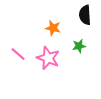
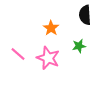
orange star: moved 2 px left; rotated 21 degrees clockwise
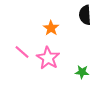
green star: moved 3 px right, 26 px down; rotated 16 degrees clockwise
pink line: moved 4 px right, 2 px up
pink star: rotated 10 degrees clockwise
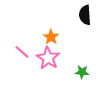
orange star: moved 9 px down
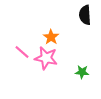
pink star: moved 2 px left; rotated 20 degrees counterclockwise
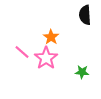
pink star: rotated 25 degrees clockwise
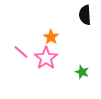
pink line: moved 1 px left
green star: rotated 16 degrees clockwise
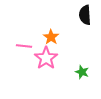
pink line: moved 3 px right, 6 px up; rotated 35 degrees counterclockwise
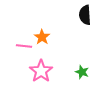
orange star: moved 9 px left
pink star: moved 5 px left, 13 px down
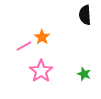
pink line: rotated 35 degrees counterclockwise
green star: moved 2 px right, 2 px down
